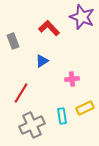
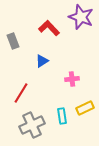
purple star: moved 1 px left
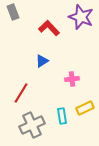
gray rectangle: moved 29 px up
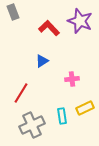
purple star: moved 1 px left, 4 px down
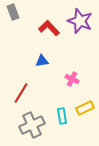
blue triangle: rotated 24 degrees clockwise
pink cross: rotated 32 degrees clockwise
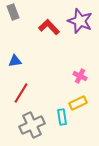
red L-shape: moved 1 px up
blue triangle: moved 27 px left
pink cross: moved 8 px right, 3 px up
yellow rectangle: moved 7 px left, 5 px up
cyan rectangle: moved 1 px down
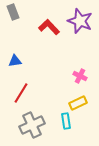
cyan rectangle: moved 4 px right, 4 px down
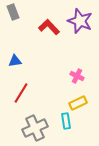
pink cross: moved 3 px left
gray cross: moved 3 px right, 3 px down
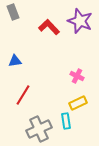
red line: moved 2 px right, 2 px down
gray cross: moved 4 px right, 1 px down
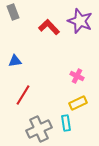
cyan rectangle: moved 2 px down
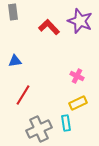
gray rectangle: rotated 14 degrees clockwise
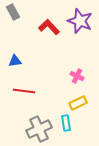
gray rectangle: rotated 21 degrees counterclockwise
red line: moved 1 px right, 4 px up; rotated 65 degrees clockwise
